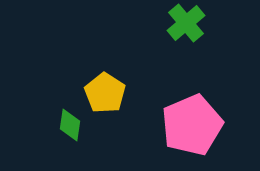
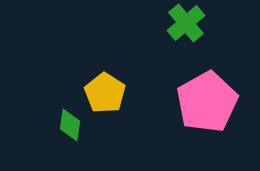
pink pentagon: moved 15 px right, 23 px up; rotated 6 degrees counterclockwise
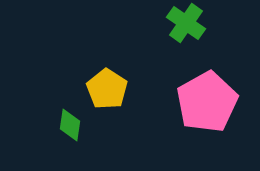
green cross: rotated 15 degrees counterclockwise
yellow pentagon: moved 2 px right, 4 px up
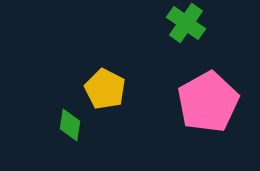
yellow pentagon: moved 2 px left; rotated 6 degrees counterclockwise
pink pentagon: moved 1 px right
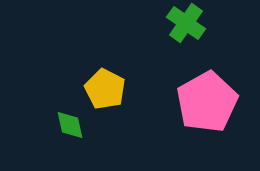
pink pentagon: moved 1 px left
green diamond: rotated 20 degrees counterclockwise
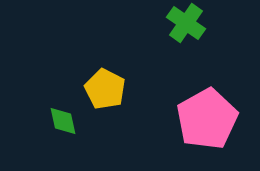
pink pentagon: moved 17 px down
green diamond: moved 7 px left, 4 px up
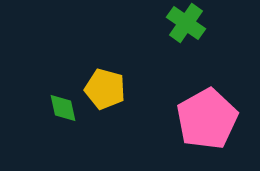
yellow pentagon: rotated 12 degrees counterclockwise
green diamond: moved 13 px up
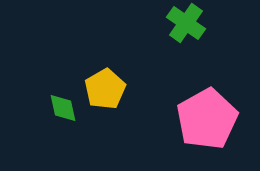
yellow pentagon: rotated 27 degrees clockwise
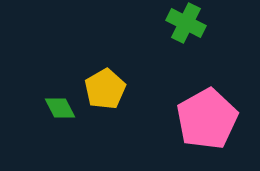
green cross: rotated 9 degrees counterclockwise
green diamond: moved 3 px left; rotated 16 degrees counterclockwise
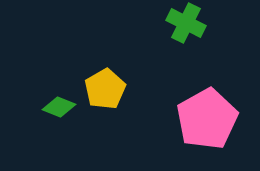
green diamond: moved 1 px left, 1 px up; rotated 40 degrees counterclockwise
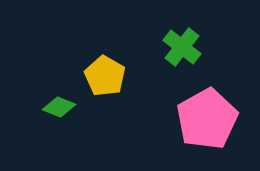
green cross: moved 4 px left, 24 px down; rotated 12 degrees clockwise
yellow pentagon: moved 13 px up; rotated 12 degrees counterclockwise
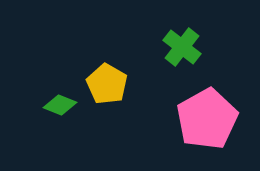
yellow pentagon: moved 2 px right, 8 px down
green diamond: moved 1 px right, 2 px up
